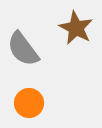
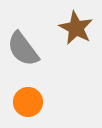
orange circle: moved 1 px left, 1 px up
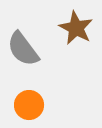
orange circle: moved 1 px right, 3 px down
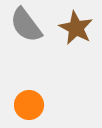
gray semicircle: moved 3 px right, 24 px up
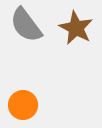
orange circle: moved 6 px left
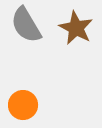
gray semicircle: rotated 6 degrees clockwise
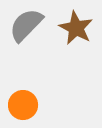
gray semicircle: rotated 75 degrees clockwise
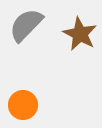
brown star: moved 4 px right, 6 px down
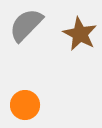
orange circle: moved 2 px right
